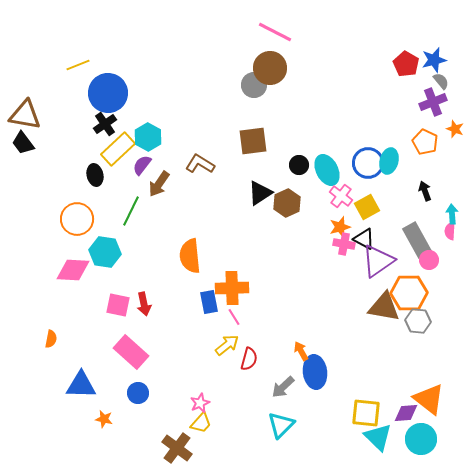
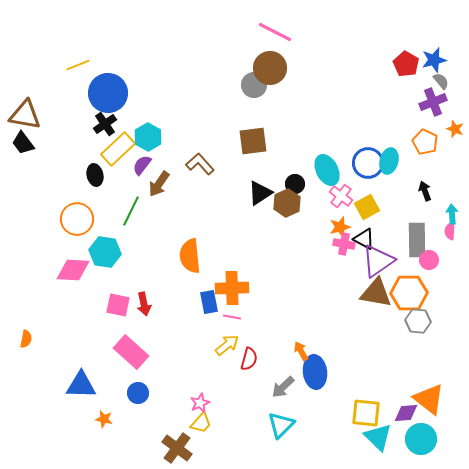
brown L-shape at (200, 164): rotated 16 degrees clockwise
black circle at (299, 165): moved 4 px left, 19 px down
gray rectangle at (417, 240): rotated 28 degrees clockwise
brown triangle at (384, 307): moved 8 px left, 14 px up
pink line at (234, 317): moved 2 px left; rotated 48 degrees counterclockwise
orange semicircle at (51, 339): moved 25 px left
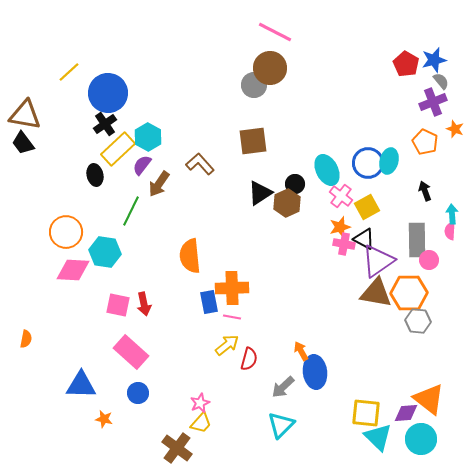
yellow line at (78, 65): moved 9 px left, 7 px down; rotated 20 degrees counterclockwise
orange circle at (77, 219): moved 11 px left, 13 px down
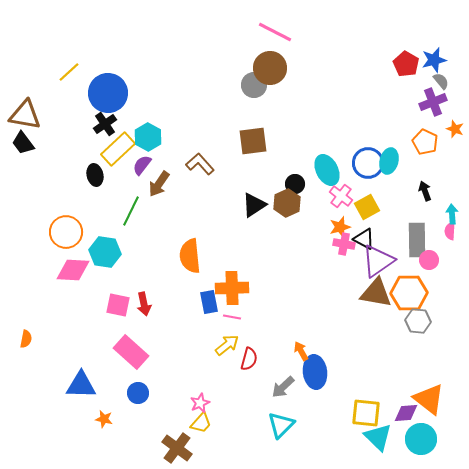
black triangle at (260, 193): moved 6 px left, 12 px down
